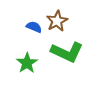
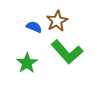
green L-shape: rotated 24 degrees clockwise
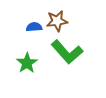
brown star: rotated 20 degrees clockwise
blue semicircle: rotated 28 degrees counterclockwise
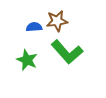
green star: moved 3 px up; rotated 15 degrees counterclockwise
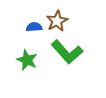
brown star: rotated 20 degrees counterclockwise
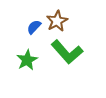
blue semicircle: rotated 42 degrees counterclockwise
green star: rotated 20 degrees clockwise
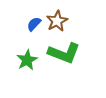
blue semicircle: moved 3 px up
green L-shape: moved 3 px left, 1 px down; rotated 28 degrees counterclockwise
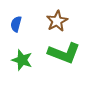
blue semicircle: moved 18 px left; rotated 28 degrees counterclockwise
green star: moved 5 px left; rotated 25 degrees counterclockwise
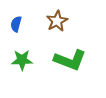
green L-shape: moved 6 px right, 7 px down
green star: rotated 20 degrees counterclockwise
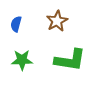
green L-shape: rotated 12 degrees counterclockwise
